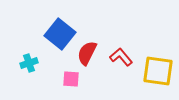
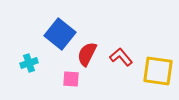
red semicircle: moved 1 px down
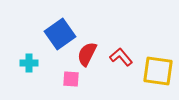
blue square: rotated 16 degrees clockwise
cyan cross: rotated 18 degrees clockwise
